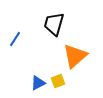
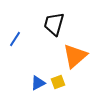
yellow square: moved 1 px down
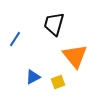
orange triangle: rotated 28 degrees counterclockwise
blue triangle: moved 5 px left, 6 px up
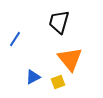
black trapezoid: moved 5 px right, 2 px up
orange triangle: moved 5 px left, 3 px down
